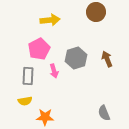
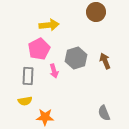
yellow arrow: moved 1 px left, 5 px down
brown arrow: moved 2 px left, 2 px down
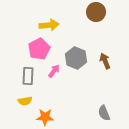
gray hexagon: rotated 20 degrees counterclockwise
pink arrow: rotated 128 degrees counterclockwise
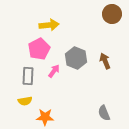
brown circle: moved 16 px right, 2 px down
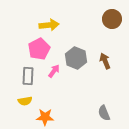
brown circle: moved 5 px down
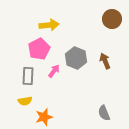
orange star: moved 1 px left; rotated 18 degrees counterclockwise
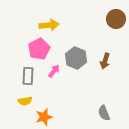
brown circle: moved 4 px right
brown arrow: rotated 140 degrees counterclockwise
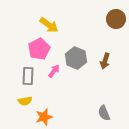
yellow arrow: rotated 42 degrees clockwise
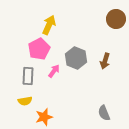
yellow arrow: rotated 102 degrees counterclockwise
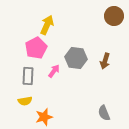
brown circle: moved 2 px left, 3 px up
yellow arrow: moved 2 px left
pink pentagon: moved 3 px left, 1 px up
gray hexagon: rotated 15 degrees counterclockwise
